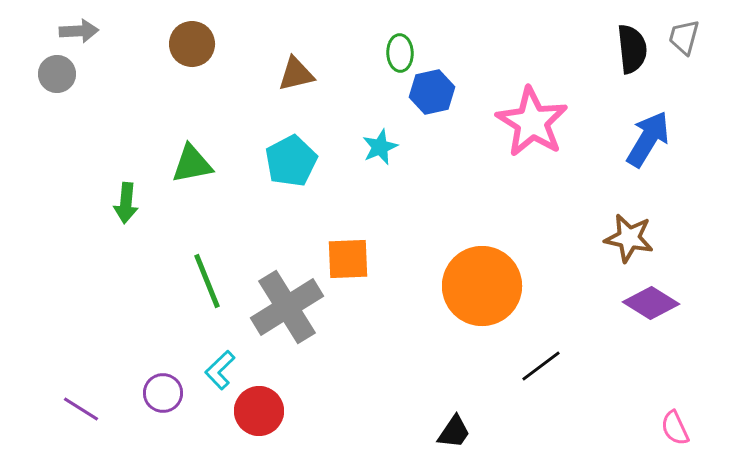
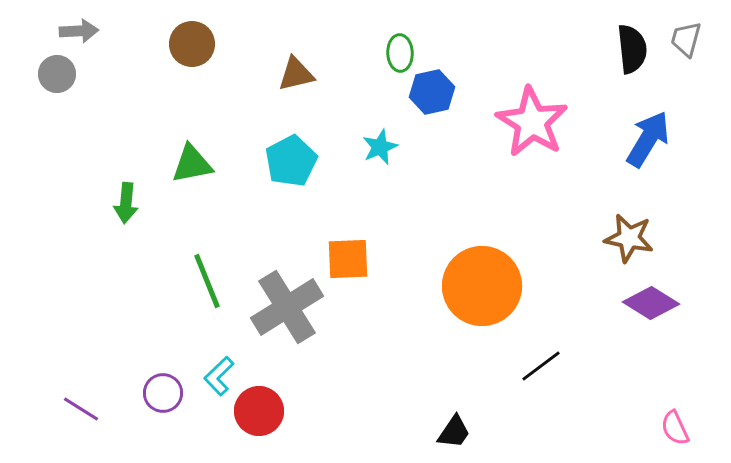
gray trapezoid: moved 2 px right, 2 px down
cyan L-shape: moved 1 px left, 6 px down
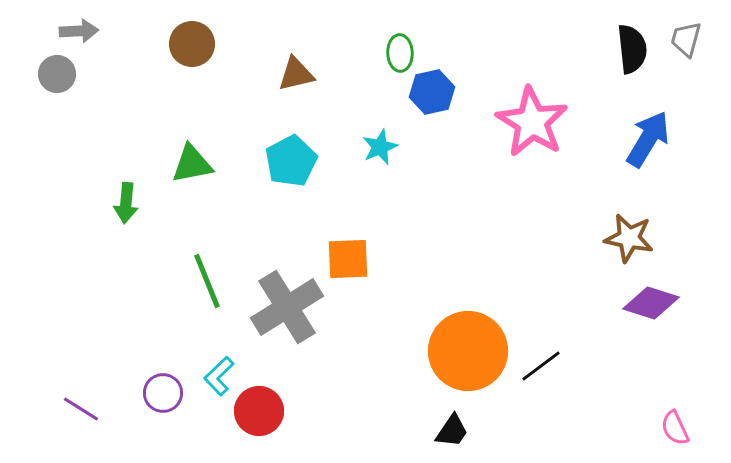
orange circle: moved 14 px left, 65 px down
purple diamond: rotated 14 degrees counterclockwise
black trapezoid: moved 2 px left, 1 px up
